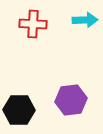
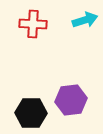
cyan arrow: rotated 15 degrees counterclockwise
black hexagon: moved 12 px right, 3 px down
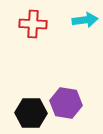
cyan arrow: rotated 10 degrees clockwise
purple hexagon: moved 5 px left, 3 px down; rotated 16 degrees clockwise
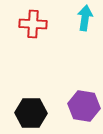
cyan arrow: moved 2 px up; rotated 75 degrees counterclockwise
purple hexagon: moved 18 px right, 3 px down
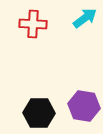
cyan arrow: rotated 45 degrees clockwise
black hexagon: moved 8 px right
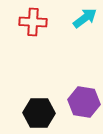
red cross: moved 2 px up
purple hexagon: moved 4 px up
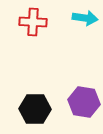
cyan arrow: rotated 45 degrees clockwise
black hexagon: moved 4 px left, 4 px up
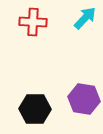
cyan arrow: rotated 55 degrees counterclockwise
purple hexagon: moved 3 px up
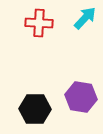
red cross: moved 6 px right, 1 px down
purple hexagon: moved 3 px left, 2 px up
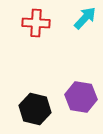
red cross: moved 3 px left
black hexagon: rotated 12 degrees clockwise
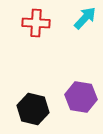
black hexagon: moved 2 px left
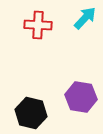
red cross: moved 2 px right, 2 px down
black hexagon: moved 2 px left, 4 px down
